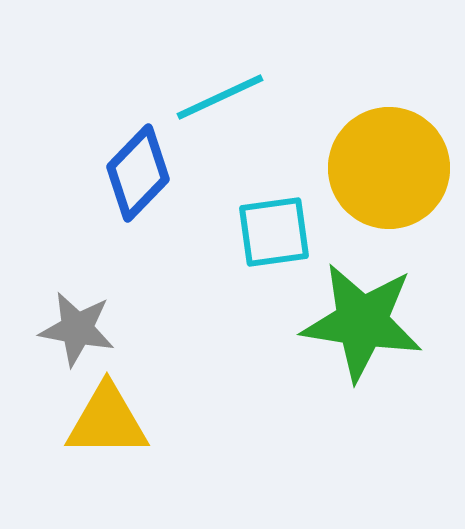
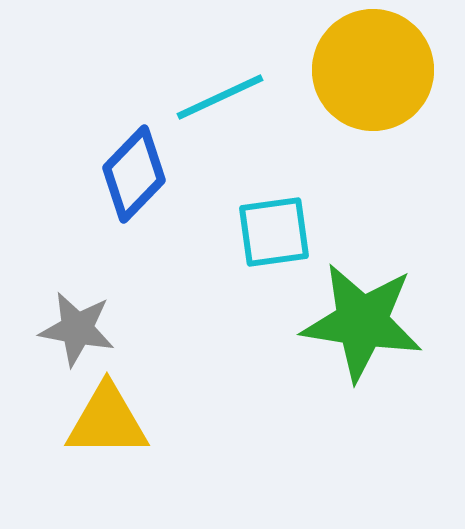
yellow circle: moved 16 px left, 98 px up
blue diamond: moved 4 px left, 1 px down
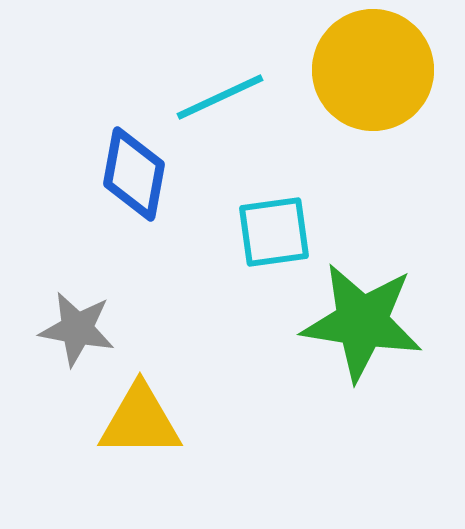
blue diamond: rotated 34 degrees counterclockwise
yellow triangle: moved 33 px right
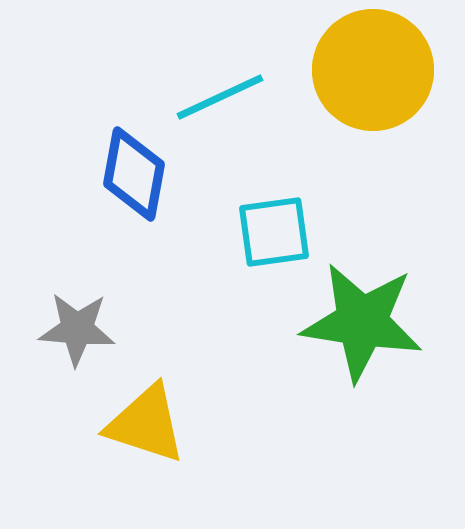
gray star: rotated 6 degrees counterclockwise
yellow triangle: moved 6 px right, 3 px down; rotated 18 degrees clockwise
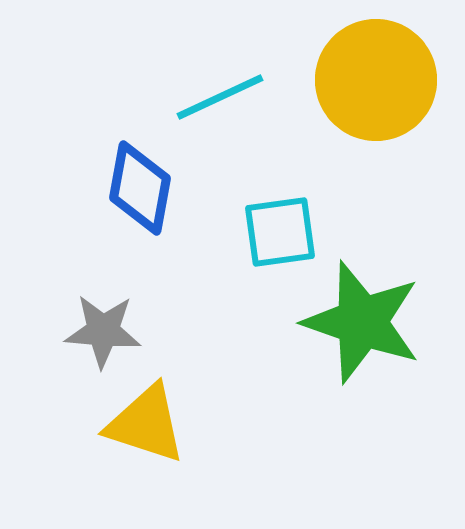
yellow circle: moved 3 px right, 10 px down
blue diamond: moved 6 px right, 14 px down
cyan square: moved 6 px right
green star: rotated 10 degrees clockwise
gray star: moved 26 px right, 2 px down
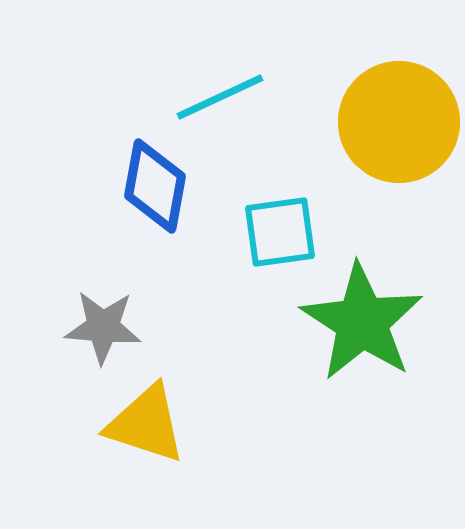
yellow circle: moved 23 px right, 42 px down
blue diamond: moved 15 px right, 2 px up
green star: rotated 14 degrees clockwise
gray star: moved 4 px up
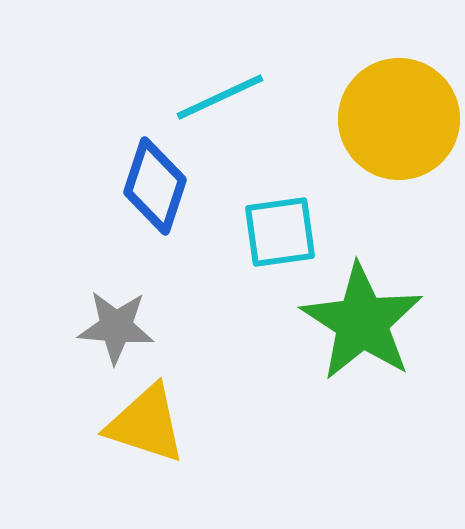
yellow circle: moved 3 px up
blue diamond: rotated 8 degrees clockwise
gray star: moved 13 px right
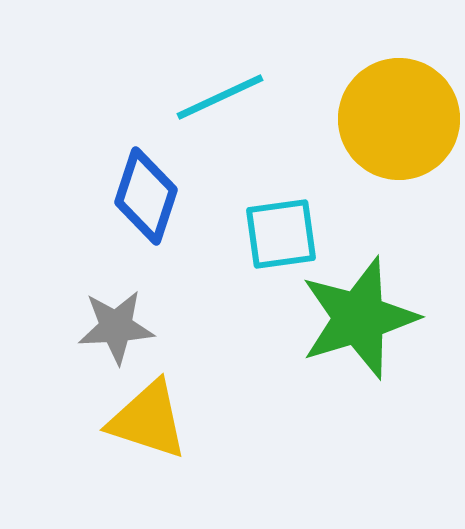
blue diamond: moved 9 px left, 10 px down
cyan square: moved 1 px right, 2 px down
green star: moved 3 px left, 4 px up; rotated 22 degrees clockwise
gray star: rotated 8 degrees counterclockwise
yellow triangle: moved 2 px right, 4 px up
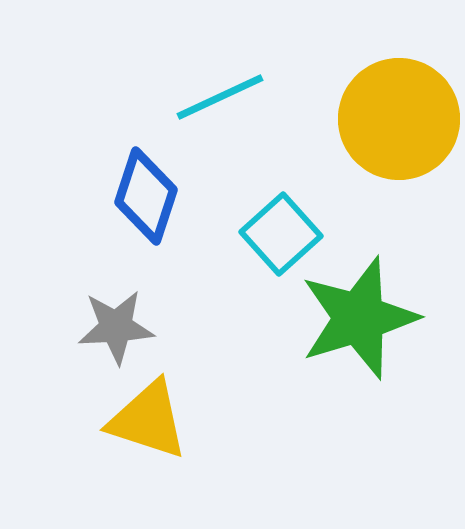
cyan square: rotated 34 degrees counterclockwise
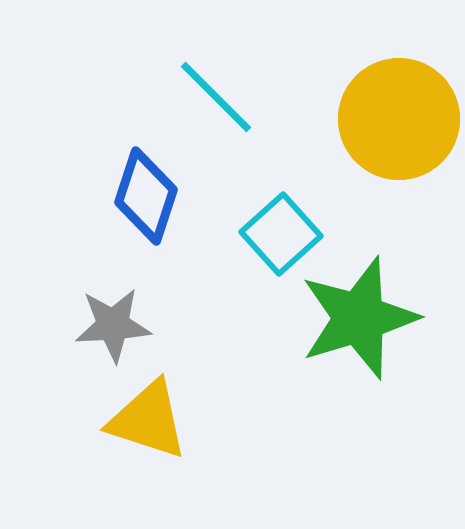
cyan line: moved 4 px left; rotated 70 degrees clockwise
gray star: moved 3 px left, 2 px up
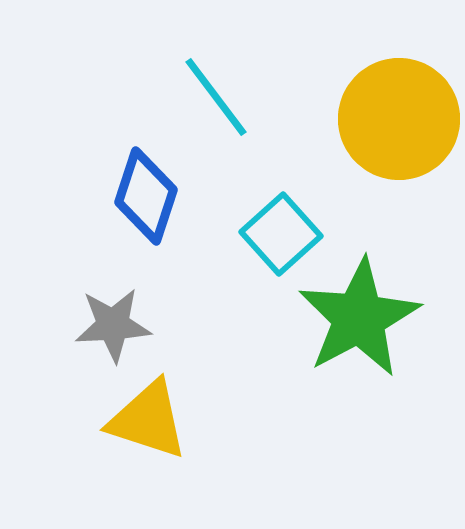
cyan line: rotated 8 degrees clockwise
green star: rotated 11 degrees counterclockwise
